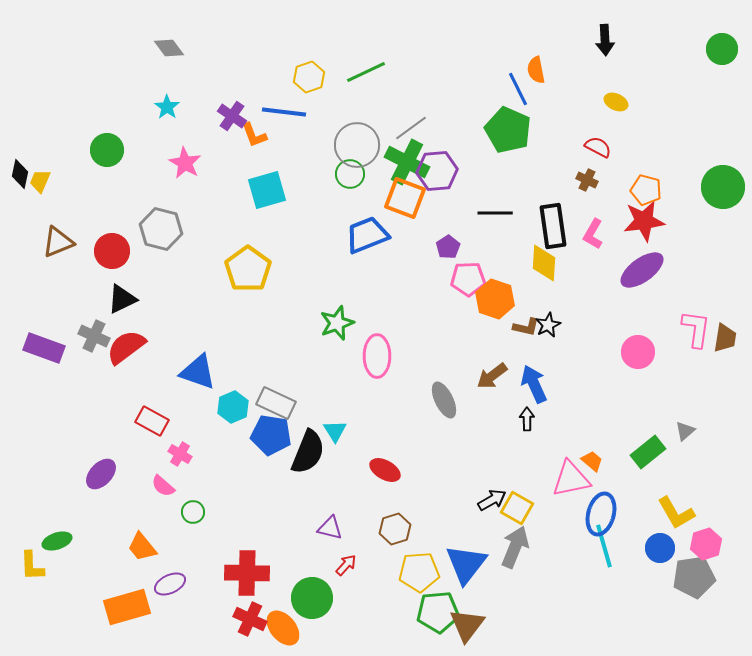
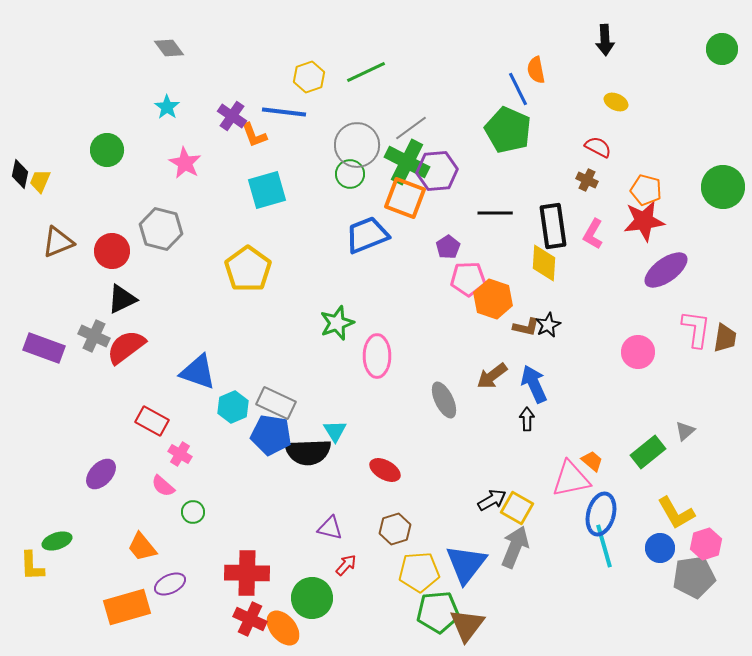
purple ellipse at (642, 270): moved 24 px right
orange hexagon at (495, 299): moved 2 px left
black semicircle at (308, 452): rotated 66 degrees clockwise
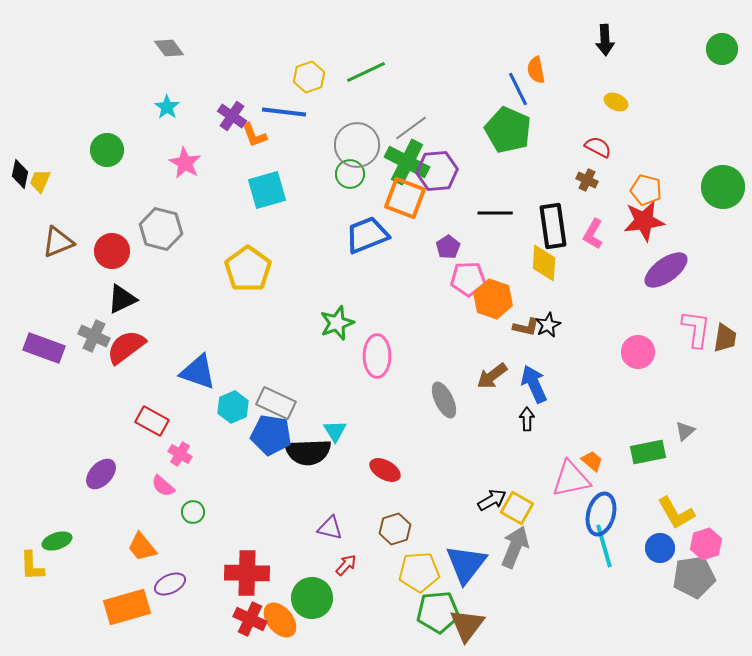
green rectangle at (648, 452): rotated 28 degrees clockwise
orange ellipse at (283, 628): moved 3 px left, 8 px up
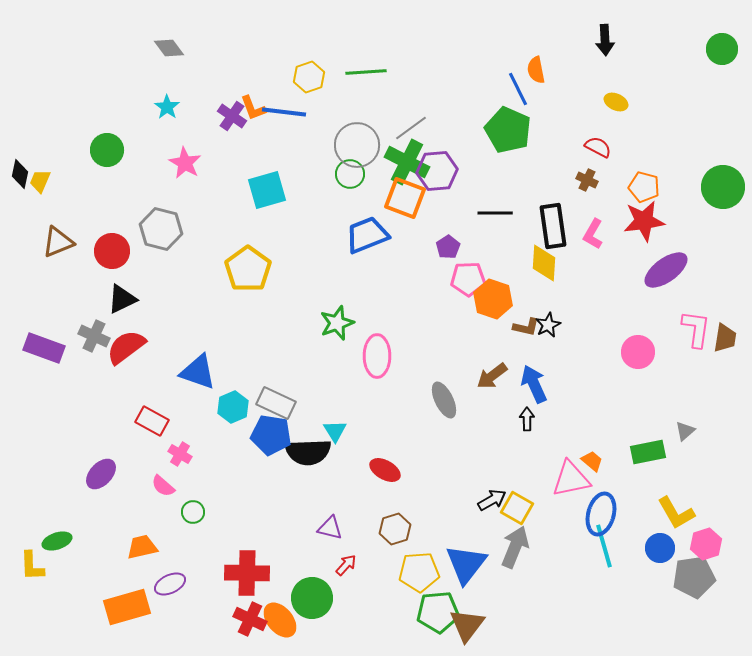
green line at (366, 72): rotated 21 degrees clockwise
orange L-shape at (254, 135): moved 1 px left, 27 px up
orange pentagon at (646, 190): moved 2 px left, 3 px up
orange trapezoid at (142, 547): rotated 116 degrees clockwise
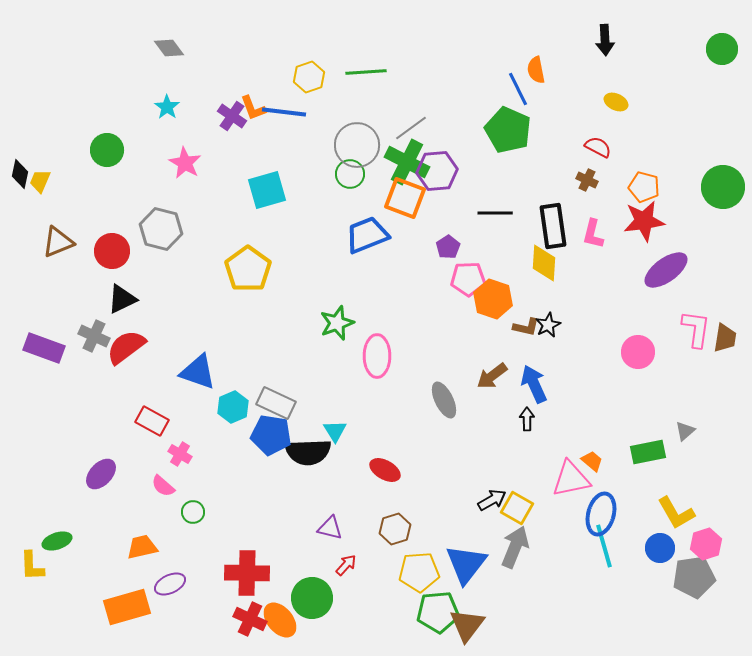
pink L-shape at (593, 234): rotated 16 degrees counterclockwise
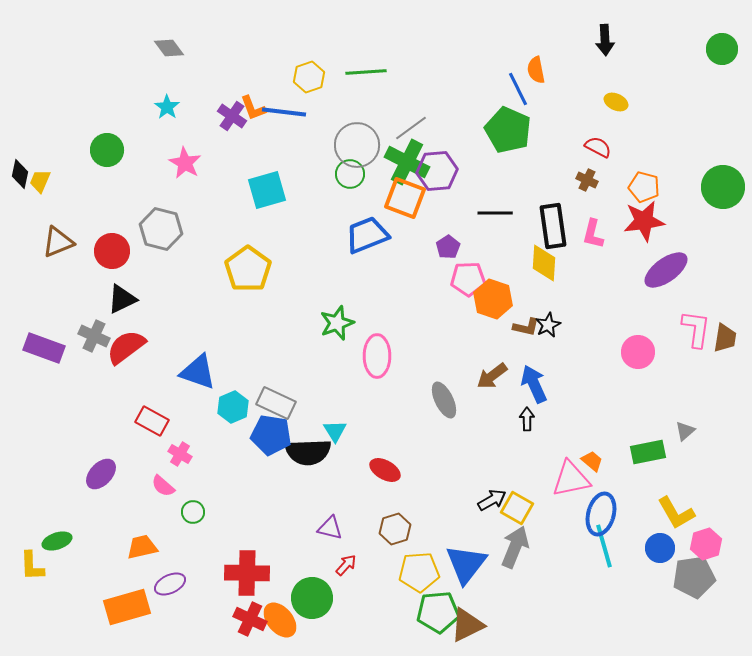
brown triangle at (467, 625): rotated 27 degrees clockwise
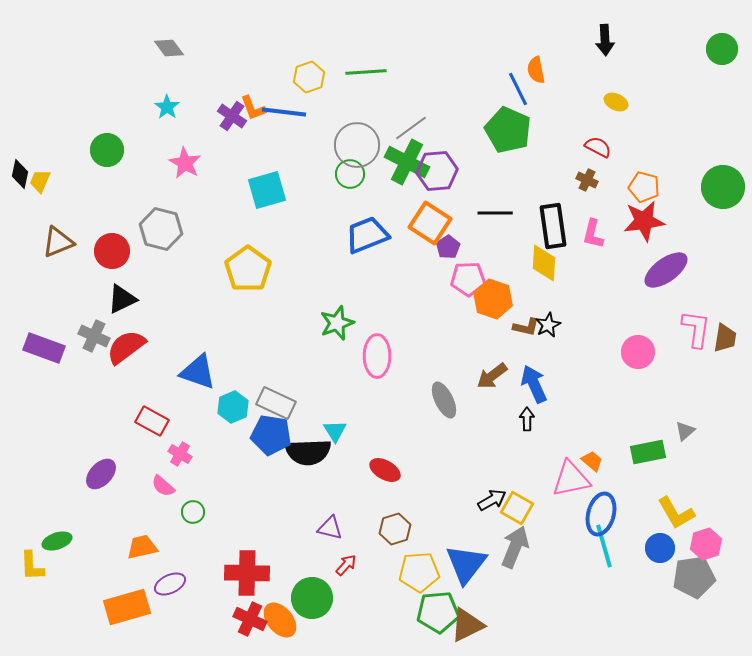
orange square at (405, 198): moved 25 px right, 25 px down; rotated 12 degrees clockwise
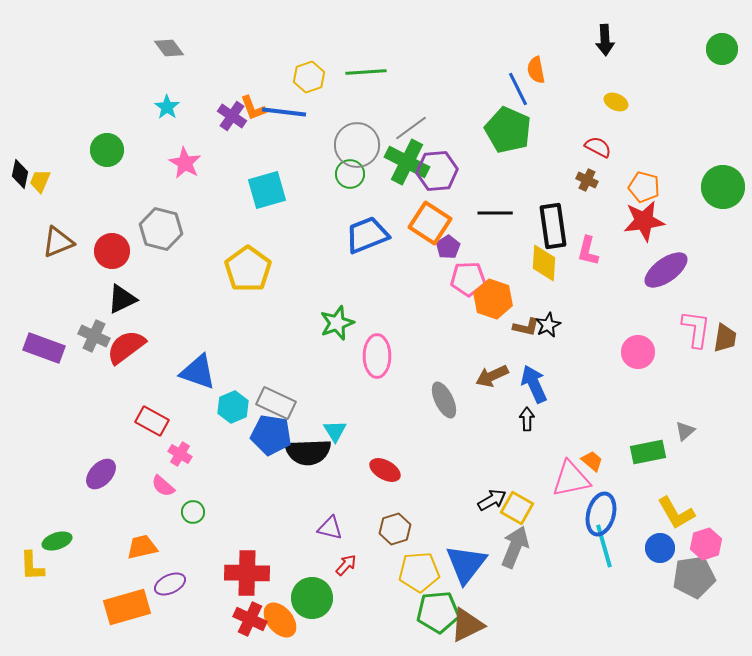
pink L-shape at (593, 234): moved 5 px left, 17 px down
brown arrow at (492, 376): rotated 12 degrees clockwise
